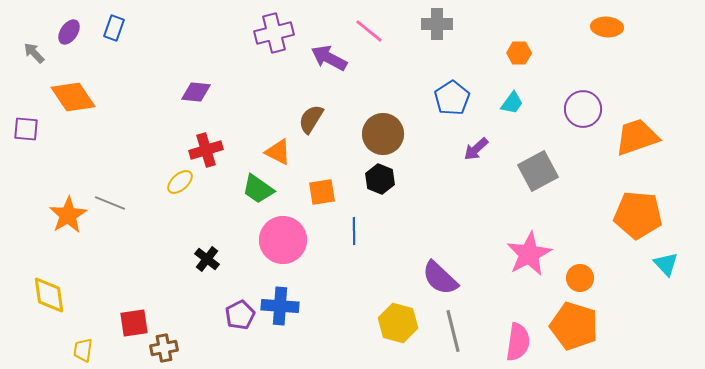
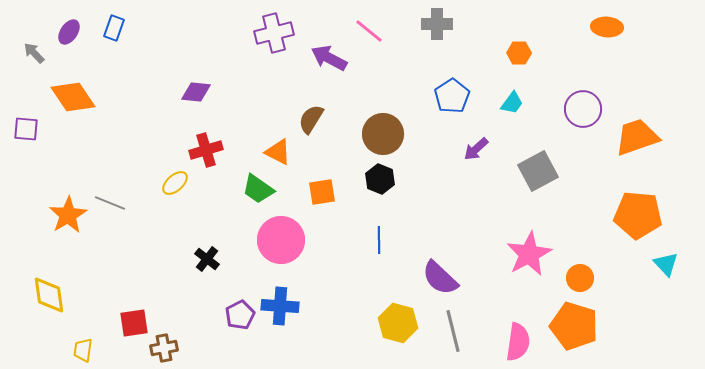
blue pentagon at (452, 98): moved 2 px up
yellow ellipse at (180, 182): moved 5 px left, 1 px down
blue line at (354, 231): moved 25 px right, 9 px down
pink circle at (283, 240): moved 2 px left
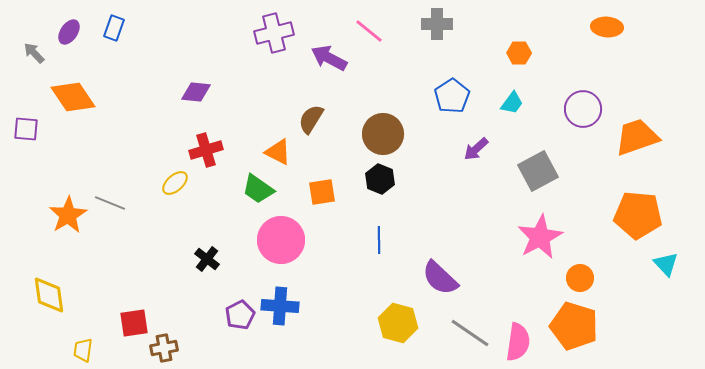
pink star at (529, 254): moved 11 px right, 17 px up
gray line at (453, 331): moved 17 px right, 2 px down; rotated 42 degrees counterclockwise
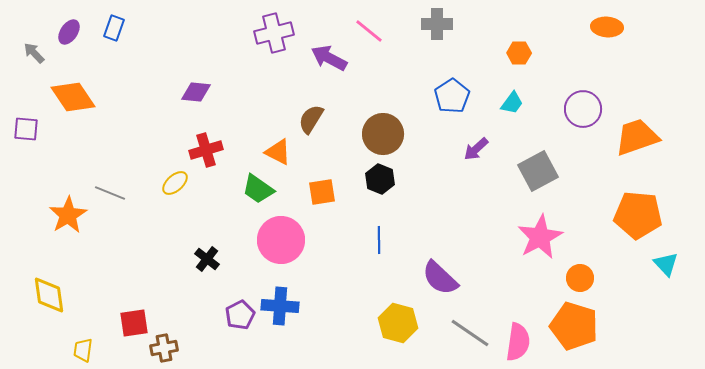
gray line at (110, 203): moved 10 px up
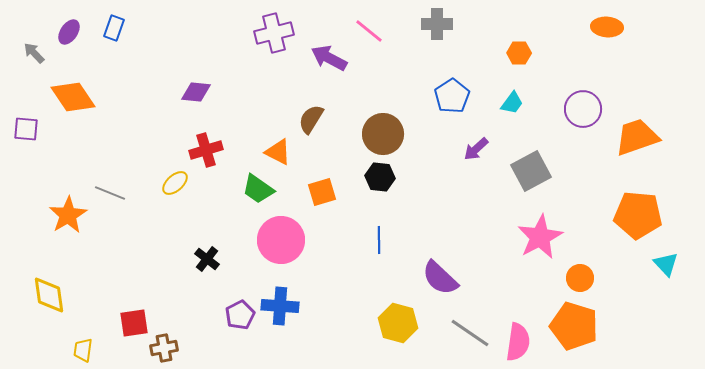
gray square at (538, 171): moved 7 px left
black hexagon at (380, 179): moved 2 px up; rotated 16 degrees counterclockwise
orange square at (322, 192): rotated 8 degrees counterclockwise
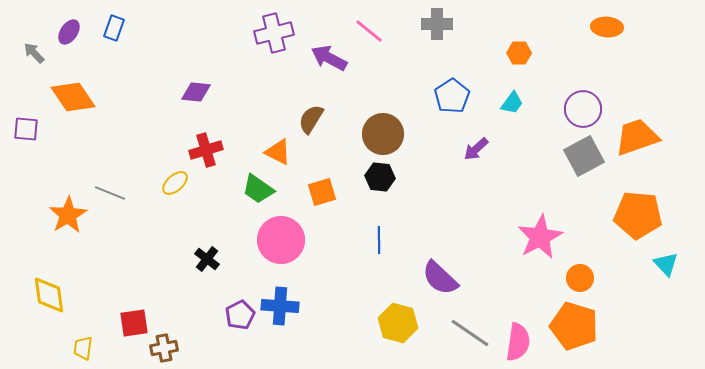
gray square at (531, 171): moved 53 px right, 15 px up
yellow trapezoid at (83, 350): moved 2 px up
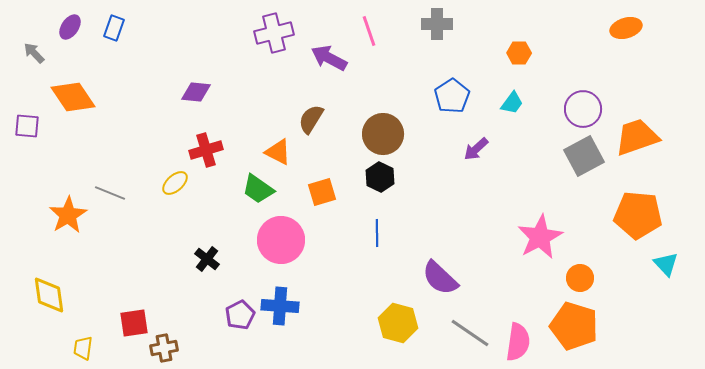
orange ellipse at (607, 27): moved 19 px right, 1 px down; rotated 20 degrees counterclockwise
pink line at (369, 31): rotated 32 degrees clockwise
purple ellipse at (69, 32): moved 1 px right, 5 px up
purple square at (26, 129): moved 1 px right, 3 px up
black hexagon at (380, 177): rotated 20 degrees clockwise
blue line at (379, 240): moved 2 px left, 7 px up
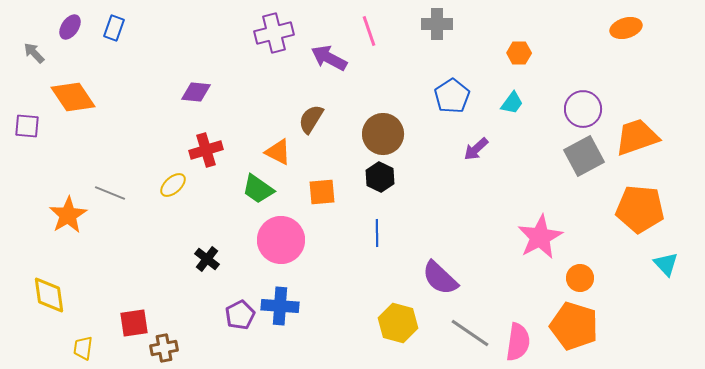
yellow ellipse at (175, 183): moved 2 px left, 2 px down
orange square at (322, 192): rotated 12 degrees clockwise
orange pentagon at (638, 215): moved 2 px right, 6 px up
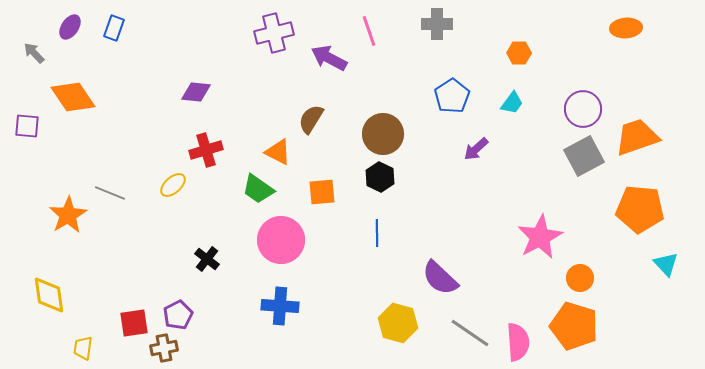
orange ellipse at (626, 28): rotated 12 degrees clockwise
purple pentagon at (240, 315): moved 62 px left
pink semicircle at (518, 342): rotated 12 degrees counterclockwise
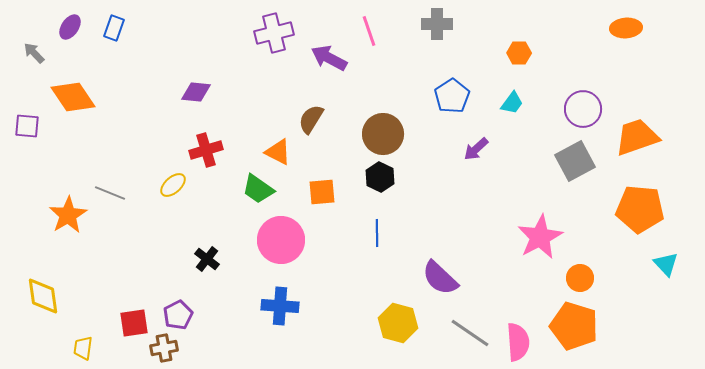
gray square at (584, 156): moved 9 px left, 5 px down
yellow diamond at (49, 295): moved 6 px left, 1 px down
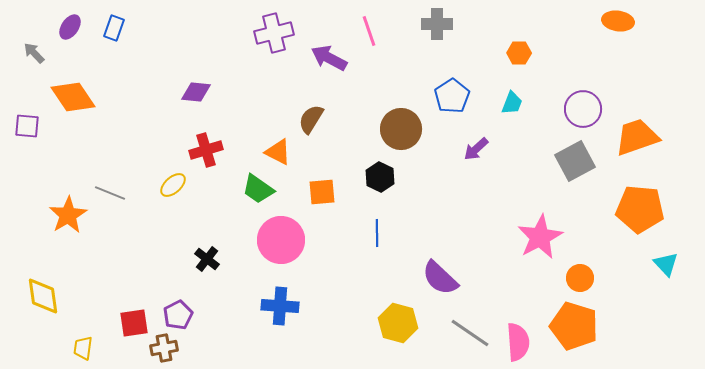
orange ellipse at (626, 28): moved 8 px left, 7 px up; rotated 12 degrees clockwise
cyan trapezoid at (512, 103): rotated 15 degrees counterclockwise
brown circle at (383, 134): moved 18 px right, 5 px up
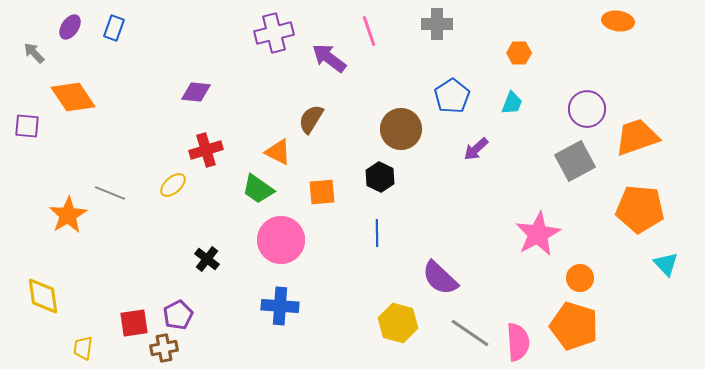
purple arrow at (329, 58): rotated 9 degrees clockwise
purple circle at (583, 109): moved 4 px right
pink star at (540, 237): moved 2 px left, 3 px up
